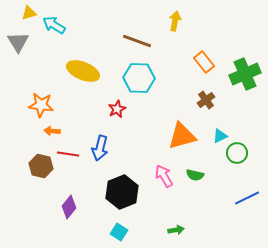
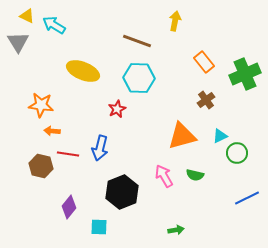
yellow triangle: moved 2 px left, 3 px down; rotated 42 degrees clockwise
cyan square: moved 20 px left, 5 px up; rotated 30 degrees counterclockwise
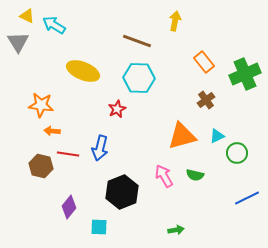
cyan triangle: moved 3 px left
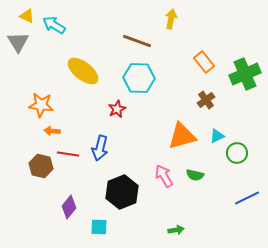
yellow arrow: moved 4 px left, 2 px up
yellow ellipse: rotated 16 degrees clockwise
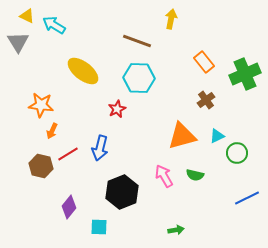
orange arrow: rotated 70 degrees counterclockwise
red line: rotated 40 degrees counterclockwise
